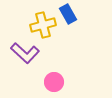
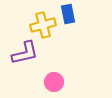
blue rectangle: rotated 18 degrees clockwise
purple L-shape: rotated 56 degrees counterclockwise
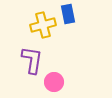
purple L-shape: moved 7 px right, 7 px down; rotated 68 degrees counterclockwise
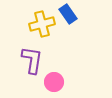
blue rectangle: rotated 24 degrees counterclockwise
yellow cross: moved 1 px left, 1 px up
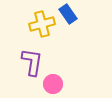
purple L-shape: moved 2 px down
pink circle: moved 1 px left, 2 px down
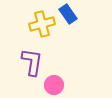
pink circle: moved 1 px right, 1 px down
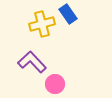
purple L-shape: rotated 52 degrees counterclockwise
pink circle: moved 1 px right, 1 px up
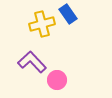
pink circle: moved 2 px right, 4 px up
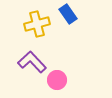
yellow cross: moved 5 px left
